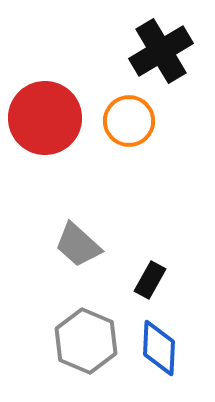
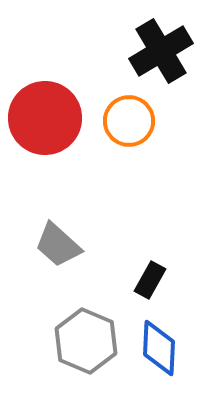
gray trapezoid: moved 20 px left
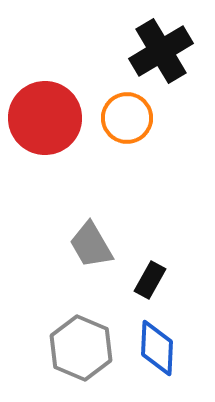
orange circle: moved 2 px left, 3 px up
gray trapezoid: moved 33 px right; rotated 18 degrees clockwise
gray hexagon: moved 5 px left, 7 px down
blue diamond: moved 2 px left
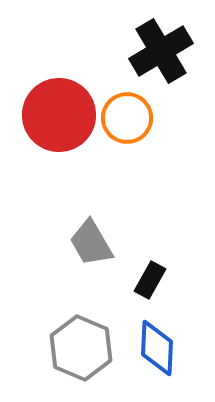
red circle: moved 14 px right, 3 px up
gray trapezoid: moved 2 px up
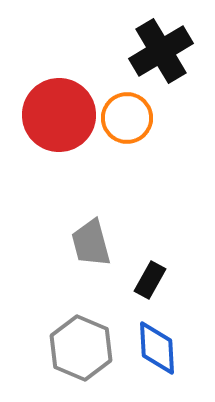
gray trapezoid: rotated 15 degrees clockwise
blue diamond: rotated 6 degrees counterclockwise
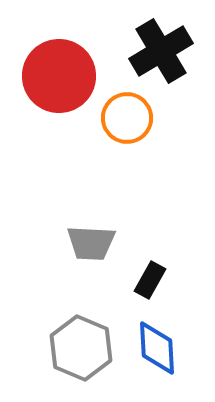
red circle: moved 39 px up
gray trapezoid: rotated 72 degrees counterclockwise
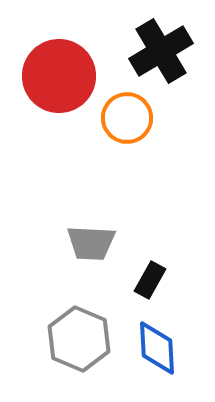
gray hexagon: moved 2 px left, 9 px up
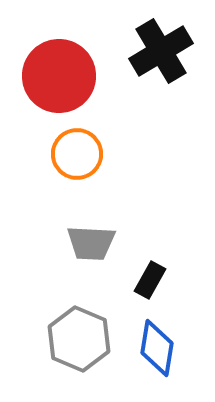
orange circle: moved 50 px left, 36 px down
blue diamond: rotated 12 degrees clockwise
